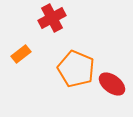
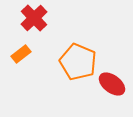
red cross: moved 18 px left; rotated 16 degrees counterclockwise
orange pentagon: moved 2 px right, 7 px up
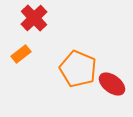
orange pentagon: moved 7 px down
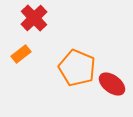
orange pentagon: moved 1 px left, 1 px up
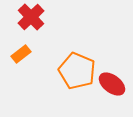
red cross: moved 3 px left, 1 px up
orange pentagon: moved 3 px down
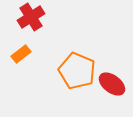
red cross: rotated 12 degrees clockwise
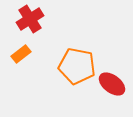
red cross: moved 1 px left, 2 px down
orange pentagon: moved 5 px up; rotated 12 degrees counterclockwise
